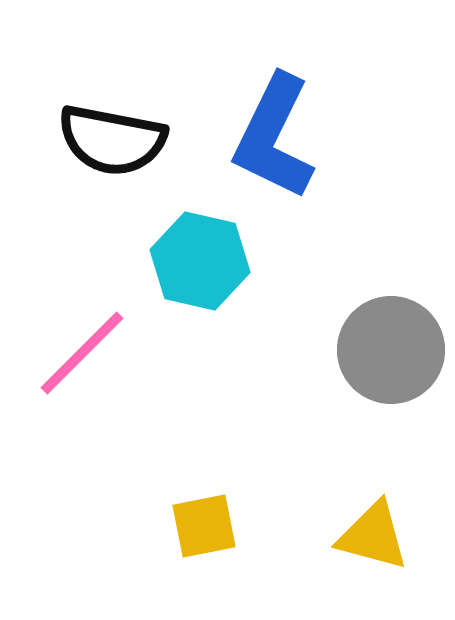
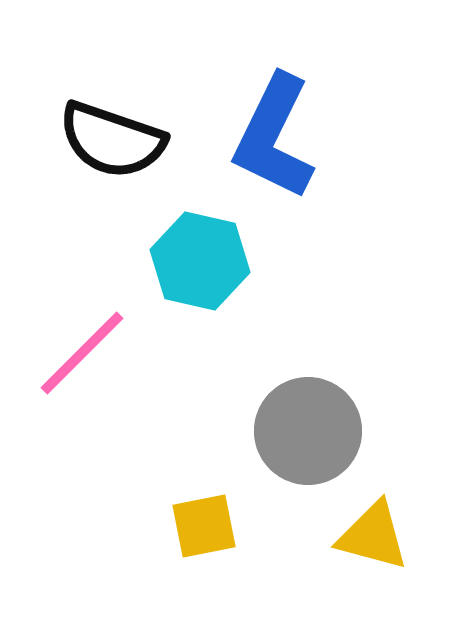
black semicircle: rotated 8 degrees clockwise
gray circle: moved 83 px left, 81 px down
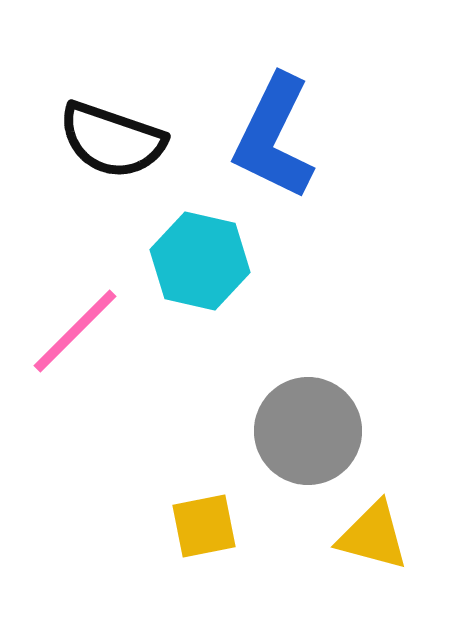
pink line: moved 7 px left, 22 px up
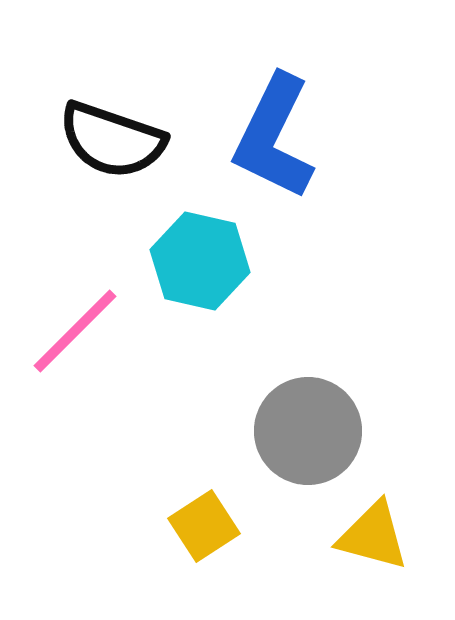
yellow square: rotated 22 degrees counterclockwise
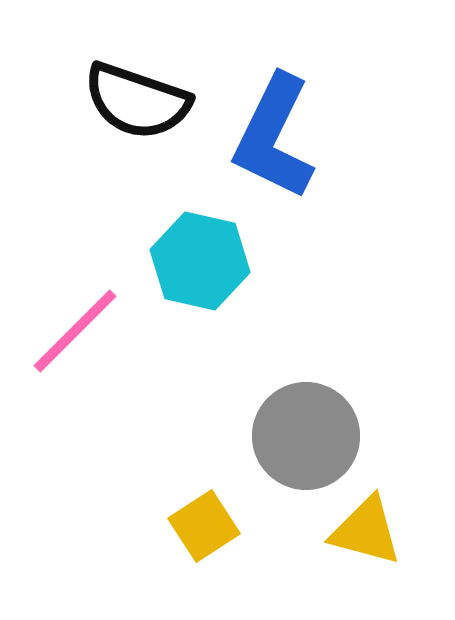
black semicircle: moved 25 px right, 39 px up
gray circle: moved 2 px left, 5 px down
yellow triangle: moved 7 px left, 5 px up
